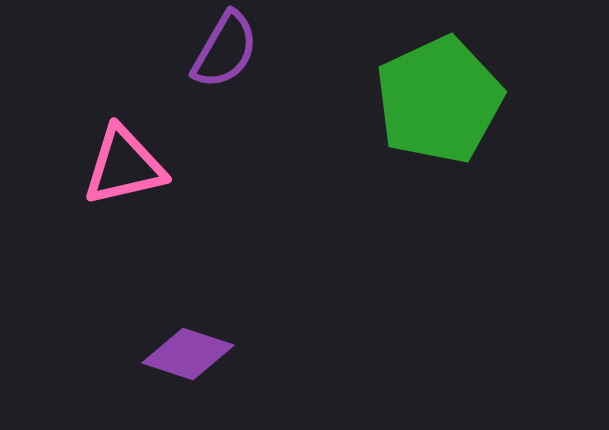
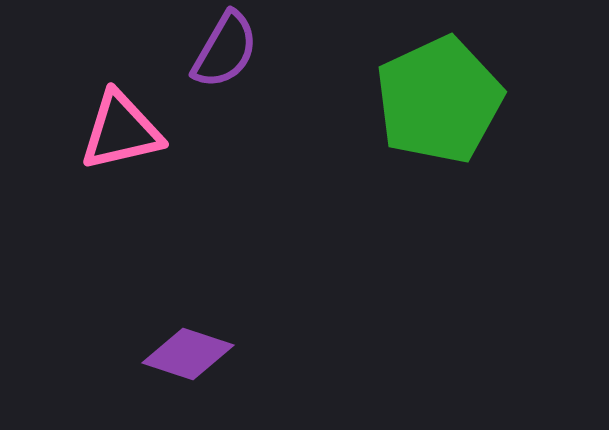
pink triangle: moved 3 px left, 35 px up
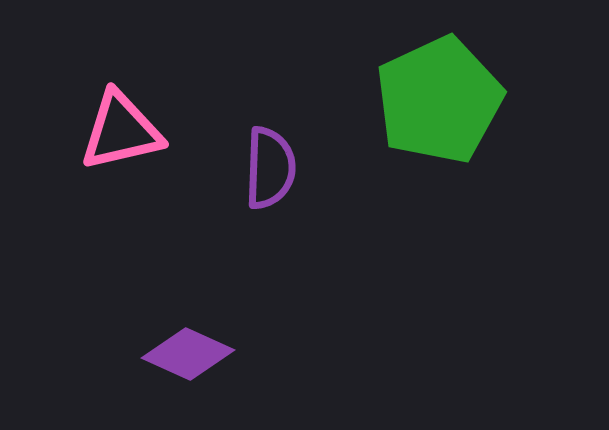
purple semicircle: moved 45 px right, 118 px down; rotated 28 degrees counterclockwise
purple diamond: rotated 6 degrees clockwise
